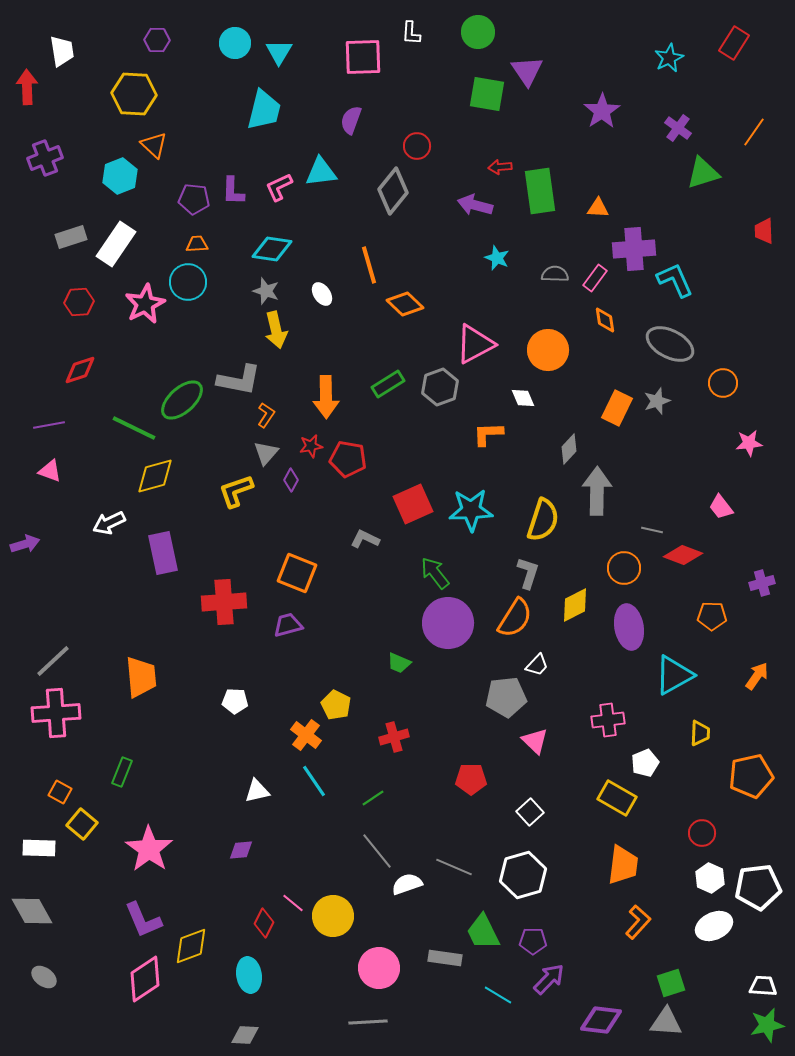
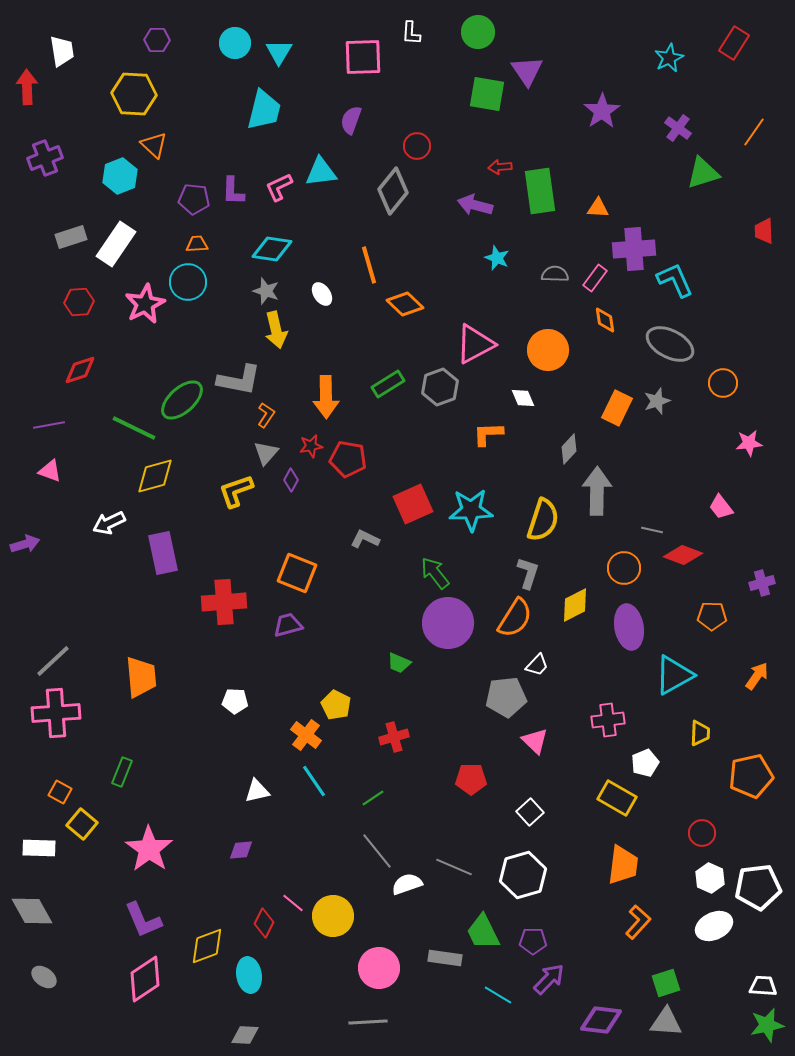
yellow diamond at (191, 946): moved 16 px right
green square at (671, 983): moved 5 px left
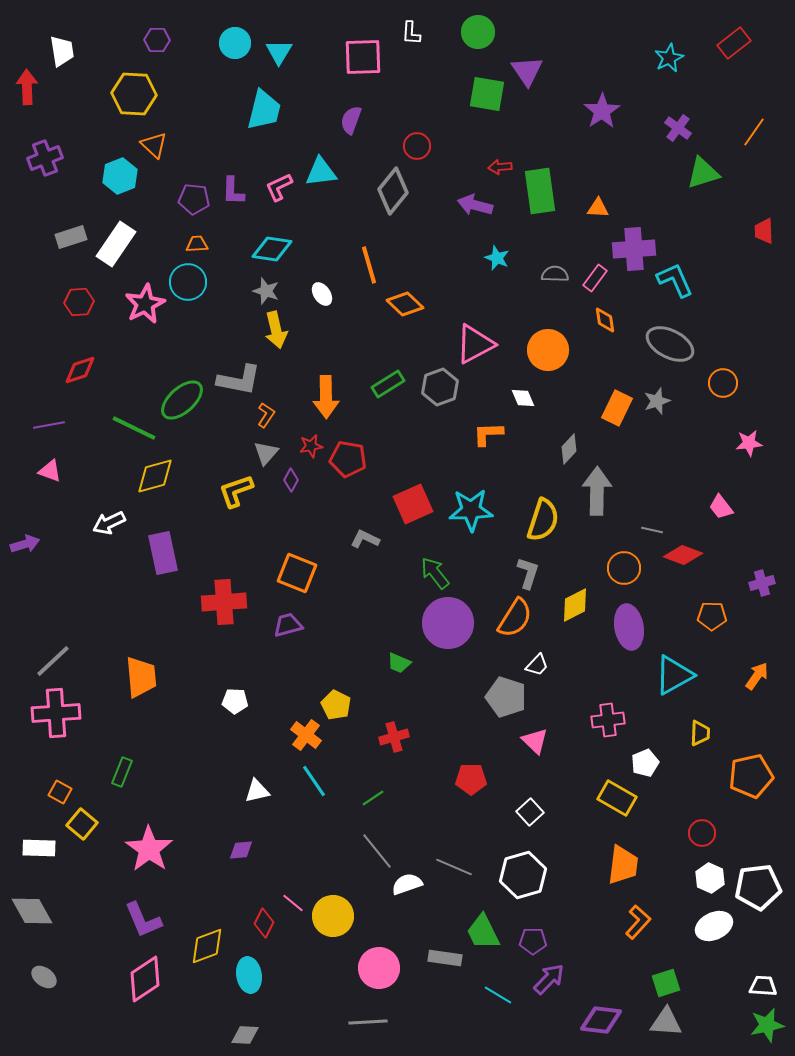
red rectangle at (734, 43): rotated 20 degrees clockwise
gray pentagon at (506, 697): rotated 24 degrees clockwise
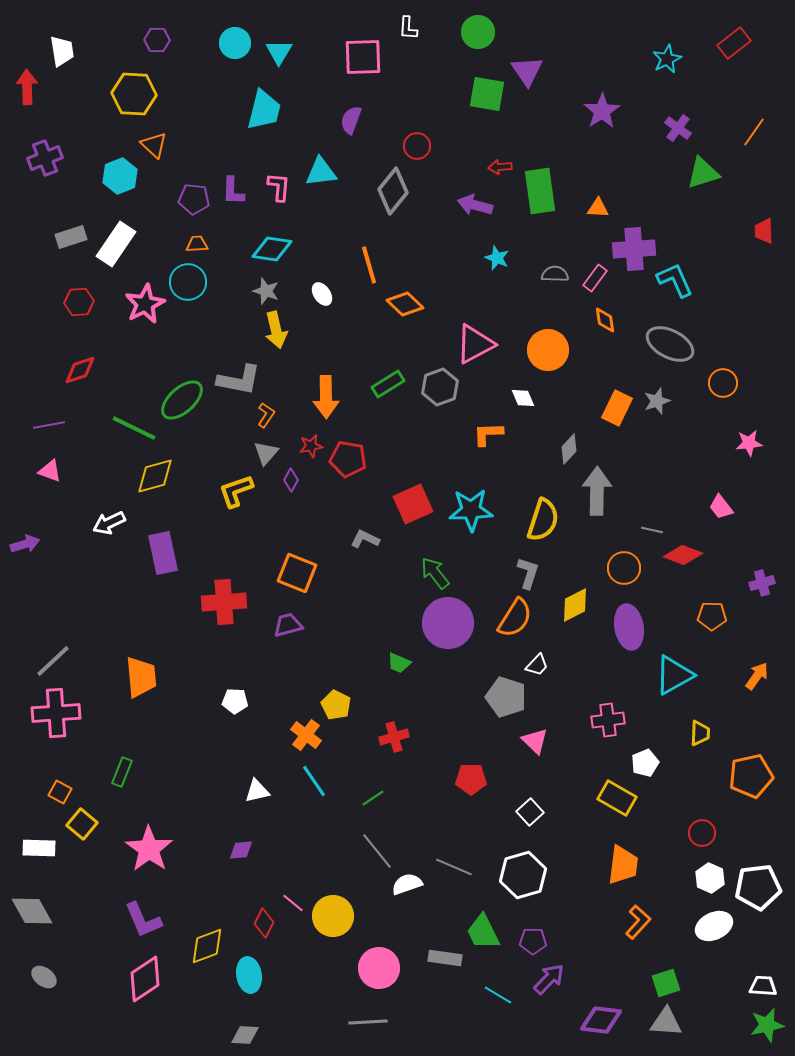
white L-shape at (411, 33): moved 3 px left, 5 px up
cyan star at (669, 58): moved 2 px left, 1 px down
pink L-shape at (279, 187): rotated 120 degrees clockwise
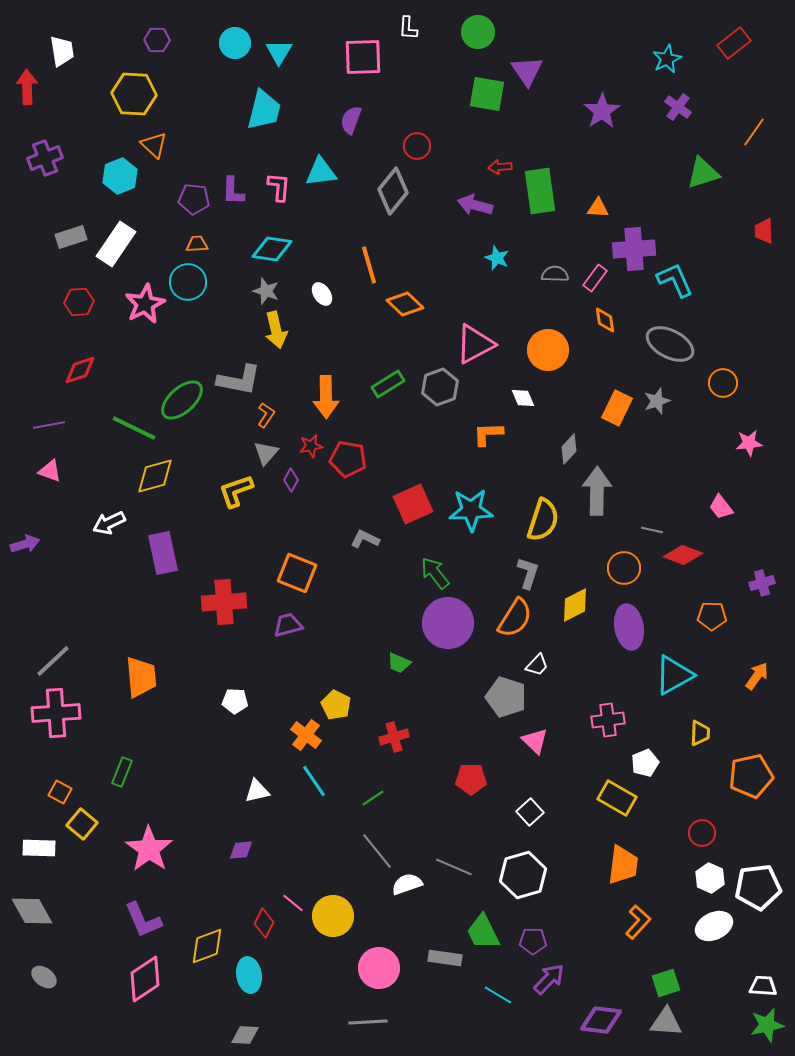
purple cross at (678, 128): moved 21 px up
